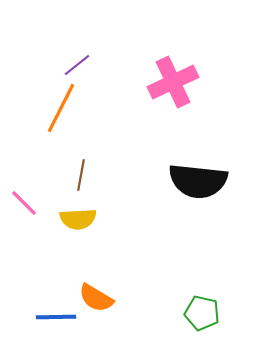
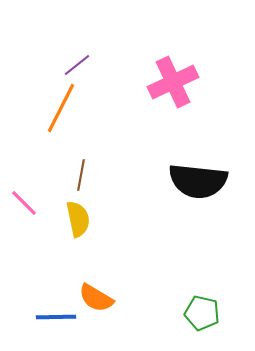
yellow semicircle: rotated 99 degrees counterclockwise
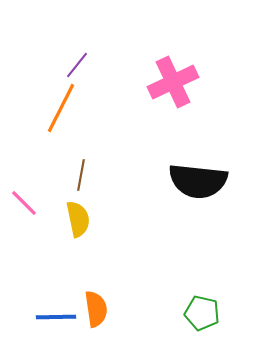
purple line: rotated 12 degrees counterclockwise
orange semicircle: moved 11 px down; rotated 129 degrees counterclockwise
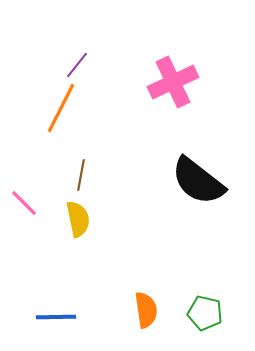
black semicircle: rotated 32 degrees clockwise
orange semicircle: moved 50 px right, 1 px down
green pentagon: moved 3 px right
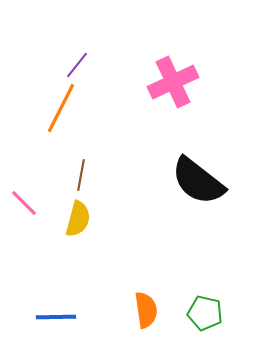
yellow semicircle: rotated 27 degrees clockwise
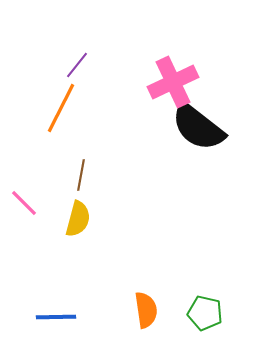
black semicircle: moved 54 px up
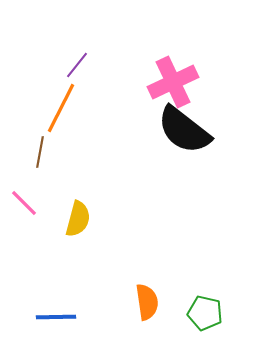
black semicircle: moved 14 px left, 3 px down
brown line: moved 41 px left, 23 px up
orange semicircle: moved 1 px right, 8 px up
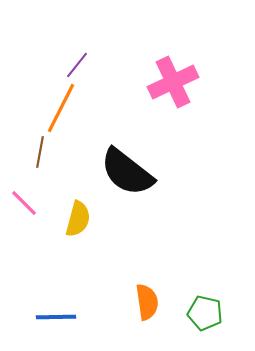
black semicircle: moved 57 px left, 42 px down
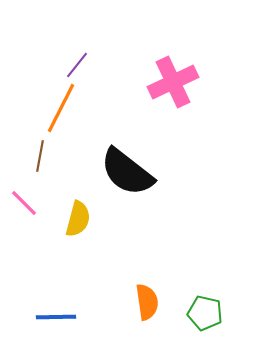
brown line: moved 4 px down
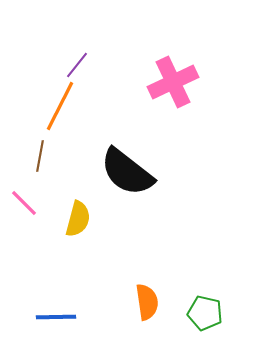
orange line: moved 1 px left, 2 px up
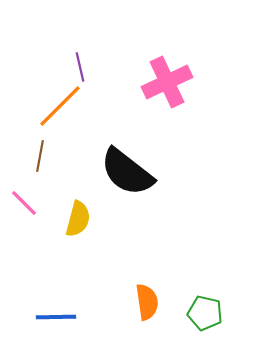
purple line: moved 3 px right, 2 px down; rotated 52 degrees counterclockwise
pink cross: moved 6 px left
orange line: rotated 18 degrees clockwise
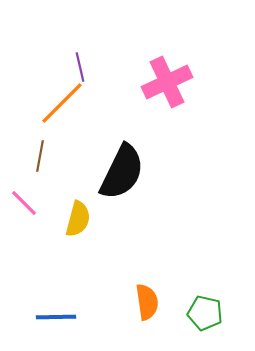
orange line: moved 2 px right, 3 px up
black semicircle: moved 5 px left; rotated 102 degrees counterclockwise
